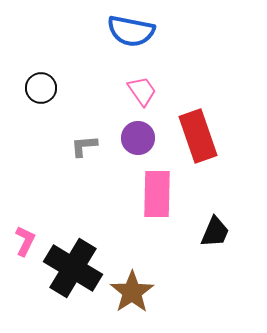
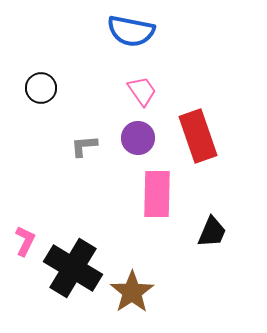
black trapezoid: moved 3 px left
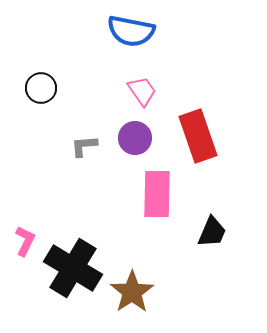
purple circle: moved 3 px left
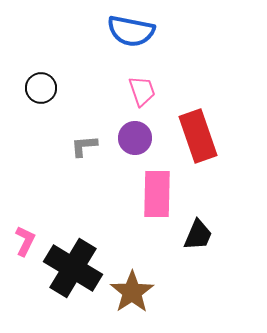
pink trapezoid: rotated 16 degrees clockwise
black trapezoid: moved 14 px left, 3 px down
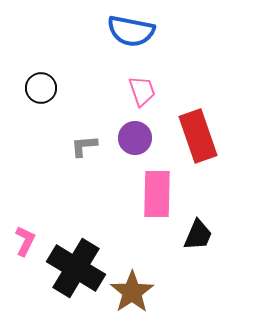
black cross: moved 3 px right
